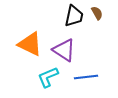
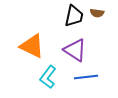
brown semicircle: rotated 128 degrees clockwise
orange triangle: moved 2 px right, 2 px down
purple triangle: moved 11 px right
cyan L-shape: rotated 30 degrees counterclockwise
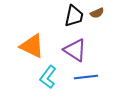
brown semicircle: rotated 32 degrees counterclockwise
